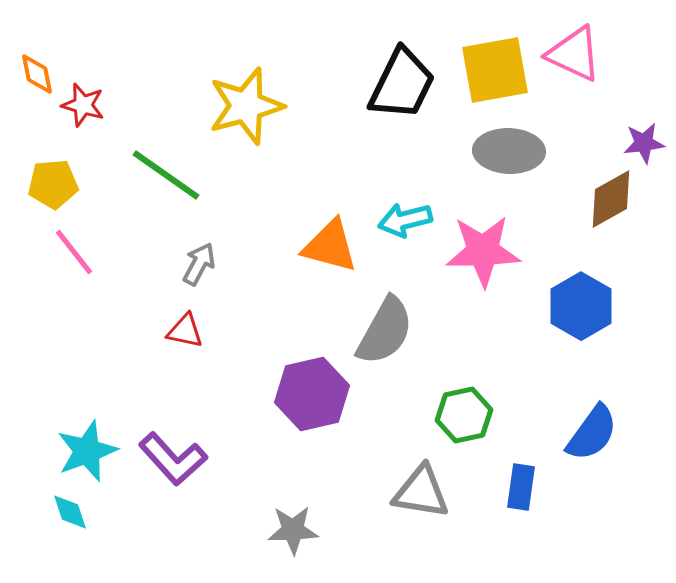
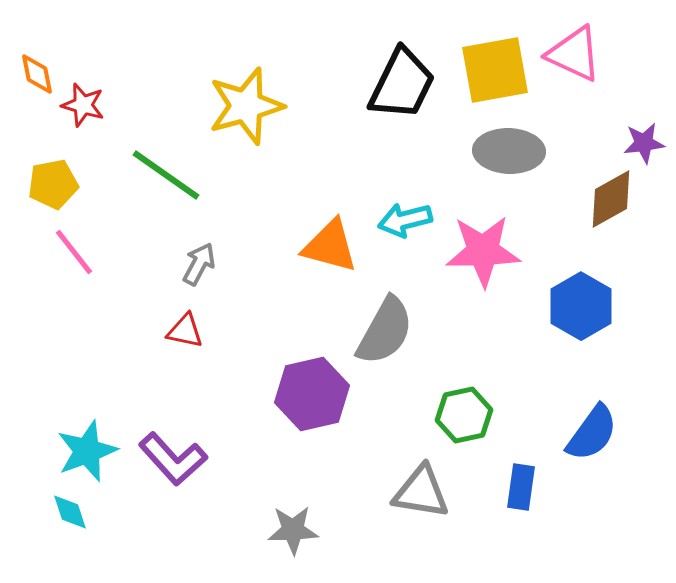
yellow pentagon: rotated 6 degrees counterclockwise
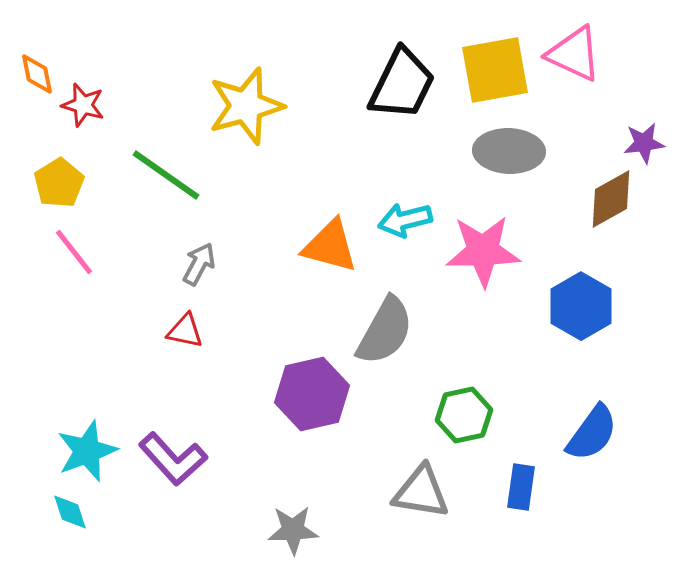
yellow pentagon: moved 6 px right, 1 px up; rotated 21 degrees counterclockwise
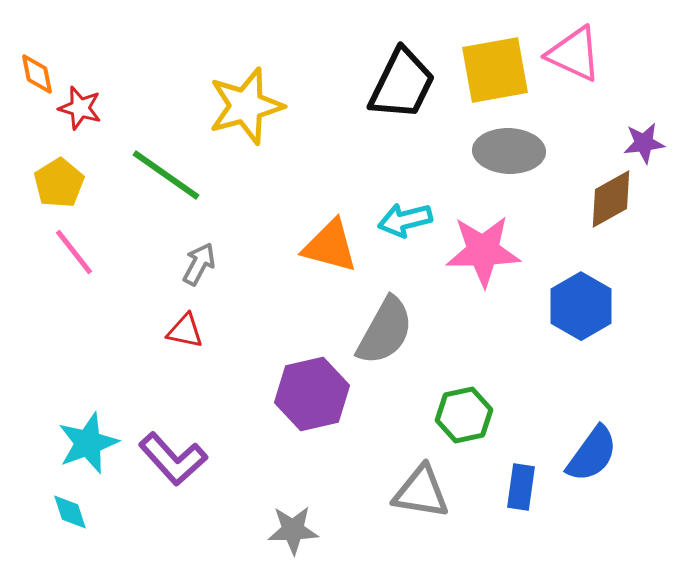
red star: moved 3 px left, 3 px down
blue semicircle: moved 21 px down
cyan star: moved 1 px right, 8 px up
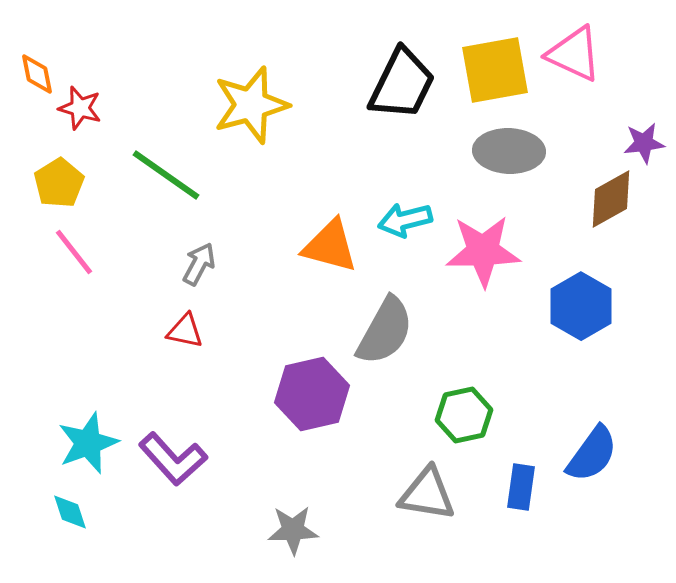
yellow star: moved 5 px right, 1 px up
gray triangle: moved 6 px right, 2 px down
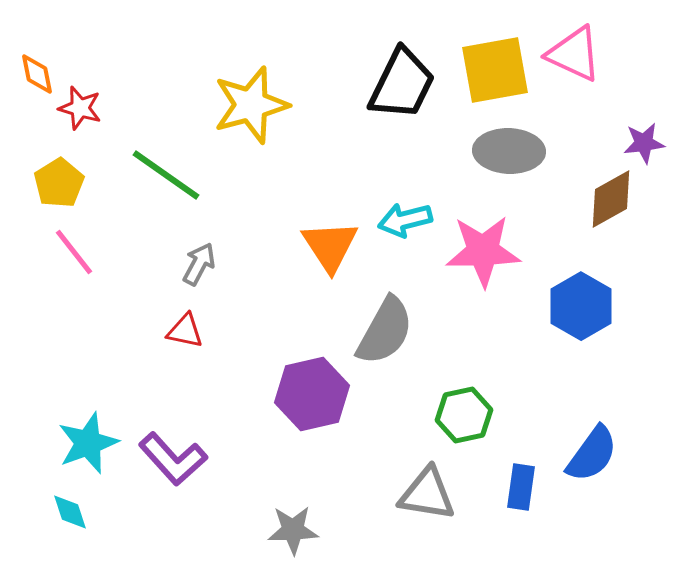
orange triangle: rotated 42 degrees clockwise
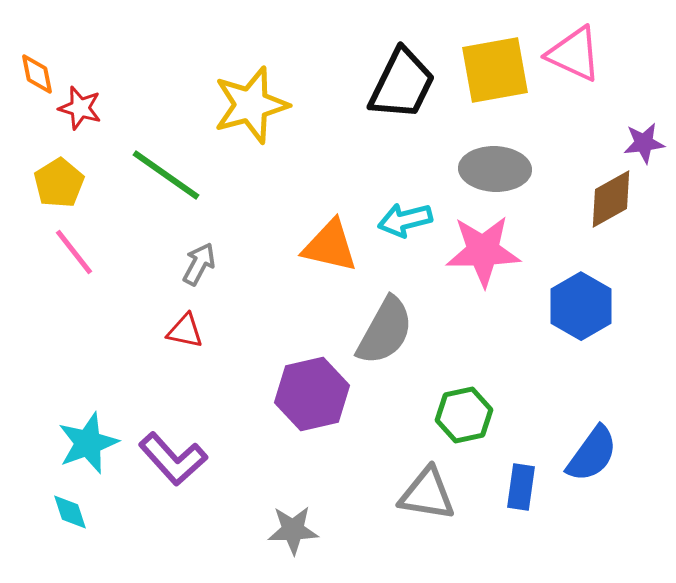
gray ellipse: moved 14 px left, 18 px down
orange triangle: rotated 44 degrees counterclockwise
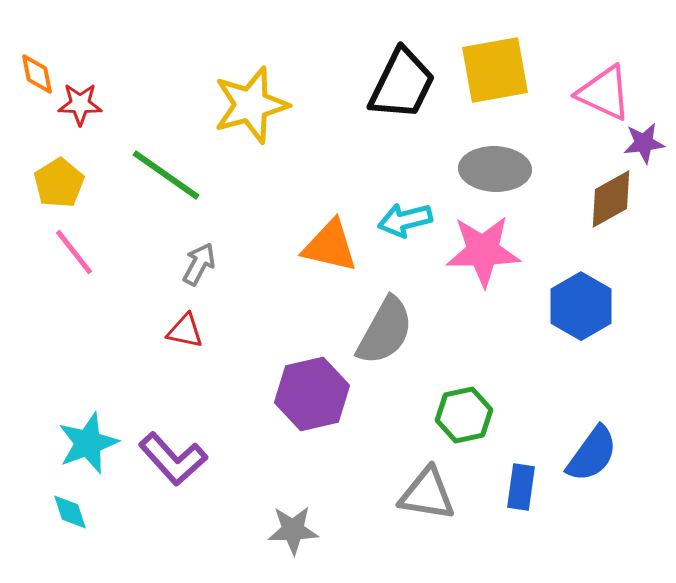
pink triangle: moved 30 px right, 39 px down
red star: moved 4 px up; rotated 15 degrees counterclockwise
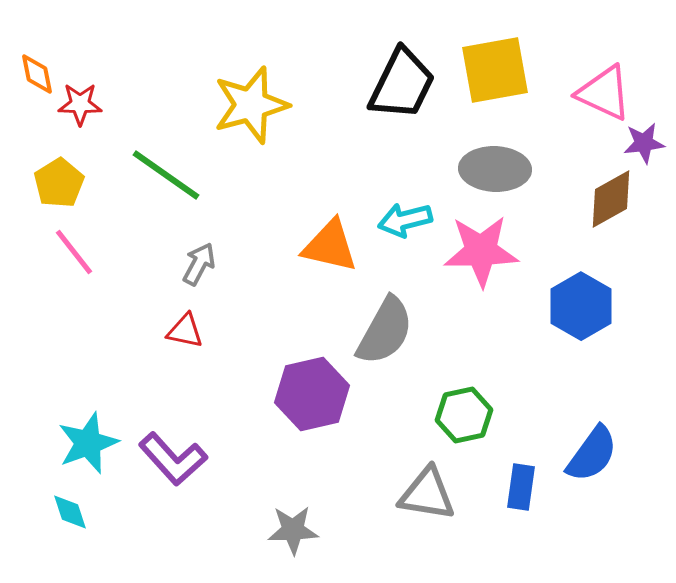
pink star: moved 2 px left
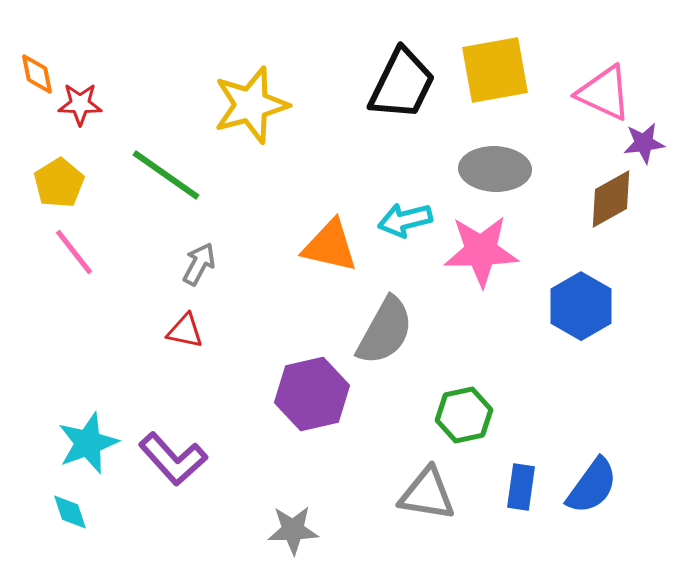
blue semicircle: moved 32 px down
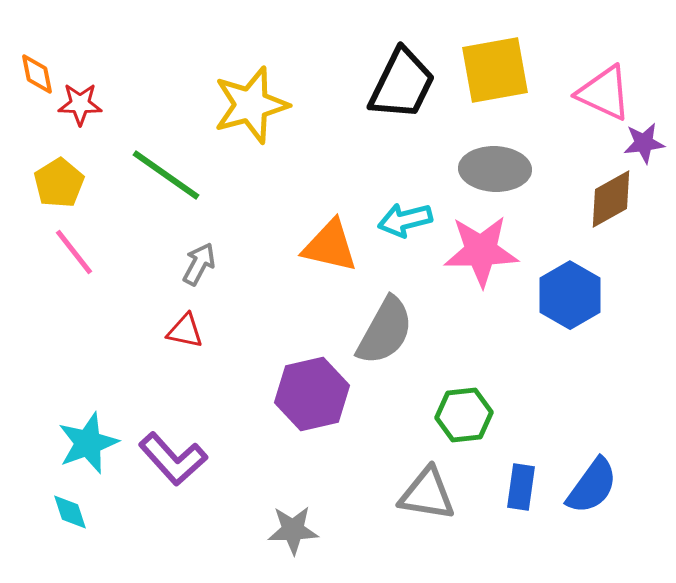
blue hexagon: moved 11 px left, 11 px up
green hexagon: rotated 6 degrees clockwise
